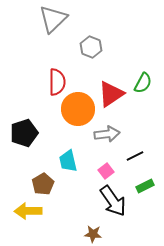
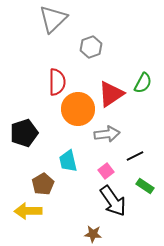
gray hexagon: rotated 20 degrees clockwise
green rectangle: rotated 60 degrees clockwise
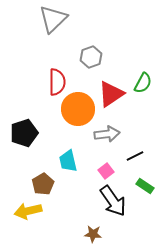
gray hexagon: moved 10 px down
yellow arrow: rotated 12 degrees counterclockwise
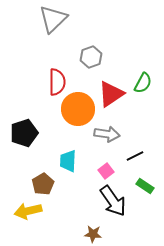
gray arrow: rotated 15 degrees clockwise
cyan trapezoid: rotated 15 degrees clockwise
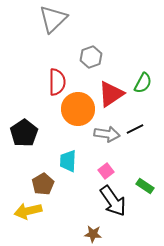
black pentagon: rotated 16 degrees counterclockwise
black line: moved 27 px up
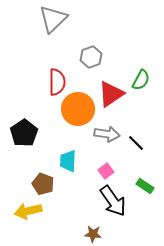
green semicircle: moved 2 px left, 3 px up
black line: moved 1 px right, 14 px down; rotated 72 degrees clockwise
brown pentagon: rotated 20 degrees counterclockwise
